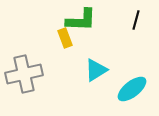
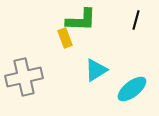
gray cross: moved 3 px down
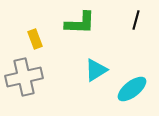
green L-shape: moved 1 px left, 3 px down
yellow rectangle: moved 30 px left, 1 px down
